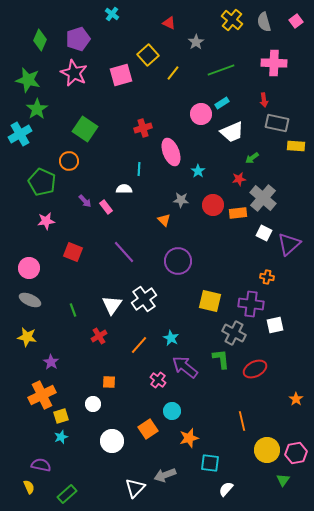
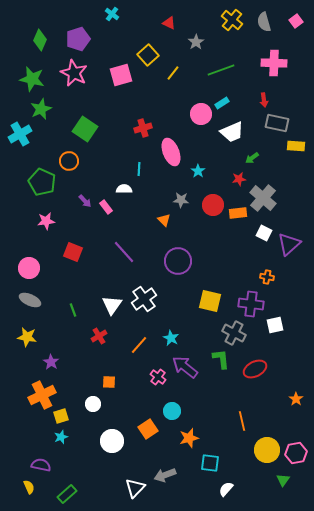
green star at (28, 80): moved 4 px right, 1 px up
green star at (37, 109): moved 4 px right; rotated 10 degrees clockwise
pink cross at (158, 380): moved 3 px up
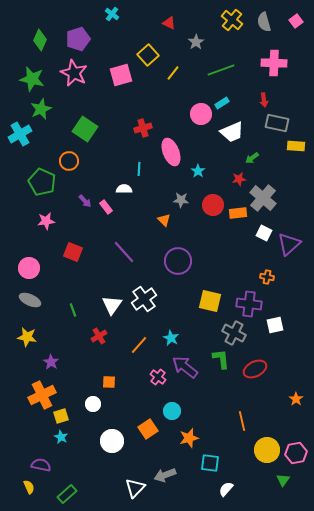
purple cross at (251, 304): moved 2 px left
cyan star at (61, 437): rotated 24 degrees counterclockwise
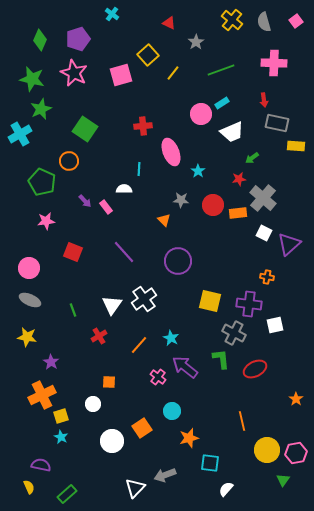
red cross at (143, 128): moved 2 px up; rotated 12 degrees clockwise
orange square at (148, 429): moved 6 px left, 1 px up
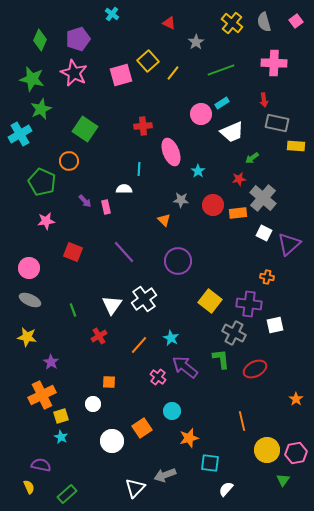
yellow cross at (232, 20): moved 3 px down
yellow square at (148, 55): moved 6 px down
pink rectangle at (106, 207): rotated 24 degrees clockwise
yellow square at (210, 301): rotated 25 degrees clockwise
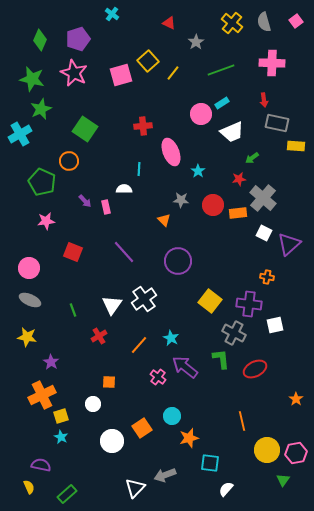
pink cross at (274, 63): moved 2 px left
cyan circle at (172, 411): moved 5 px down
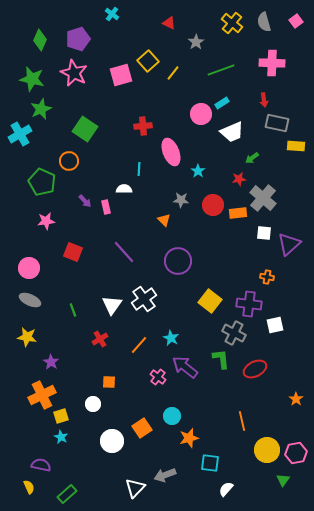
white square at (264, 233): rotated 21 degrees counterclockwise
red cross at (99, 336): moved 1 px right, 3 px down
